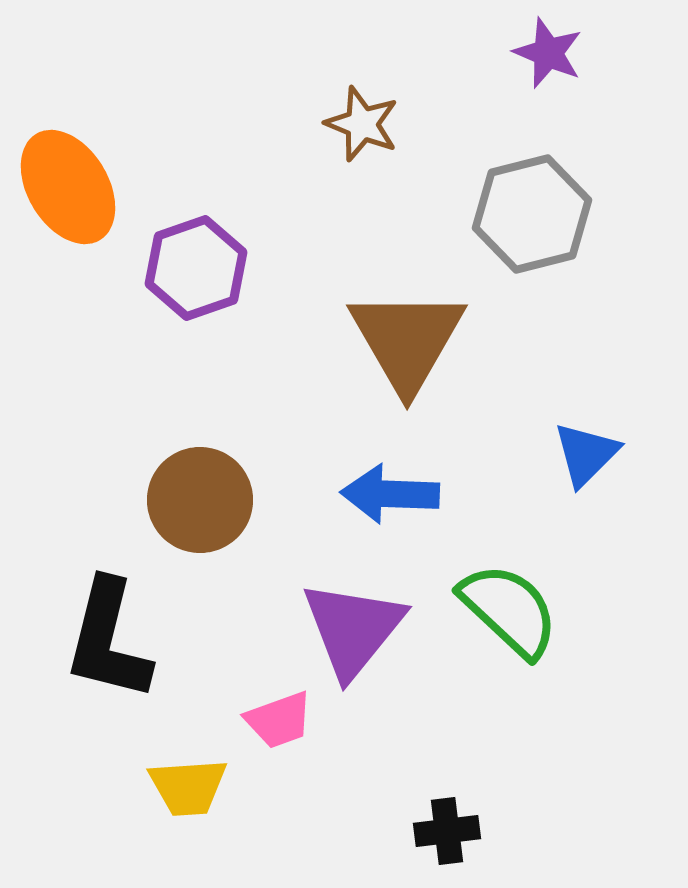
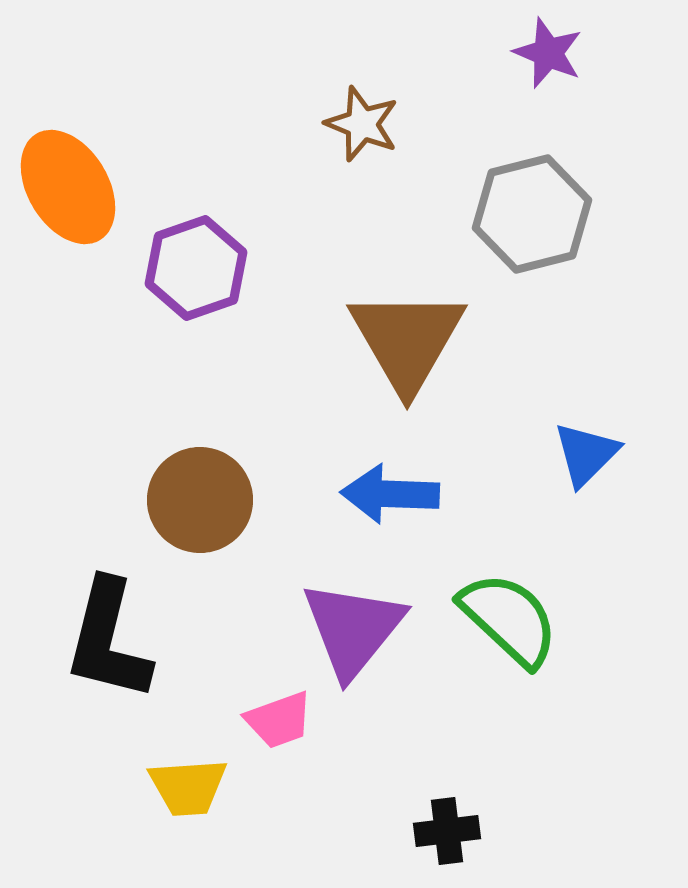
green semicircle: moved 9 px down
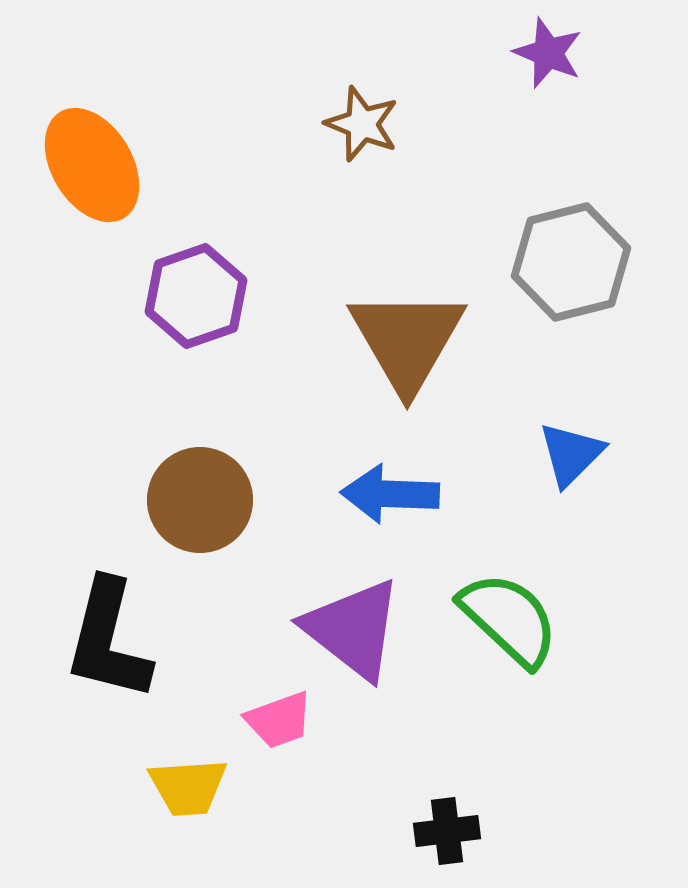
orange ellipse: moved 24 px right, 22 px up
gray hexagon: moved 39 px right, 48 px down
purple hexagon: moved 28 px down
blue triangle: moved 15 px left
purple triangle: rotated 31 degrees counterclockwise
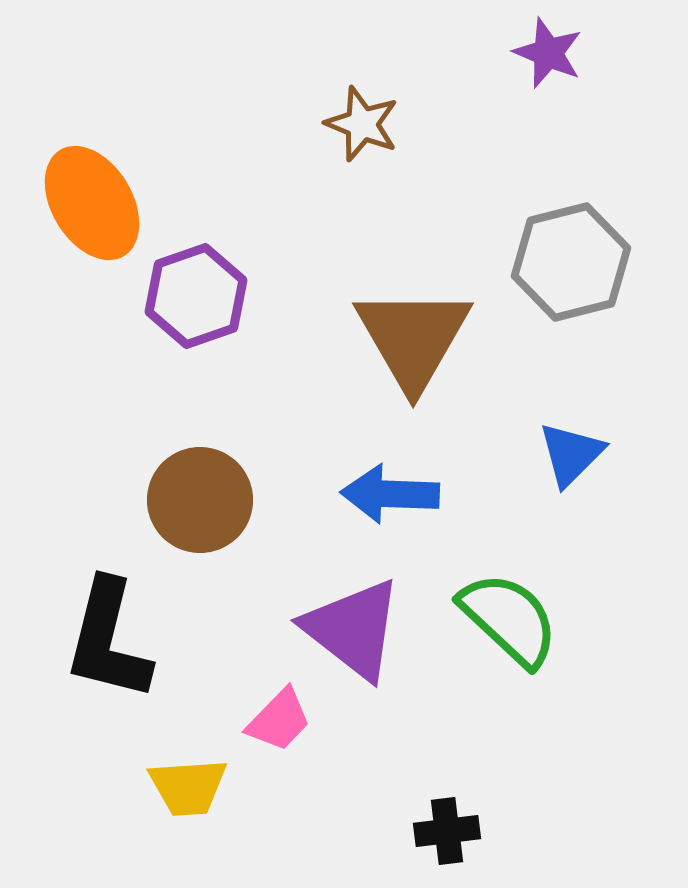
orange ellipse: moved 38 px down
brown triangle: moved 6 px right, 2 px up
pink trapezoid: rotated 26 degrees counterclockwise
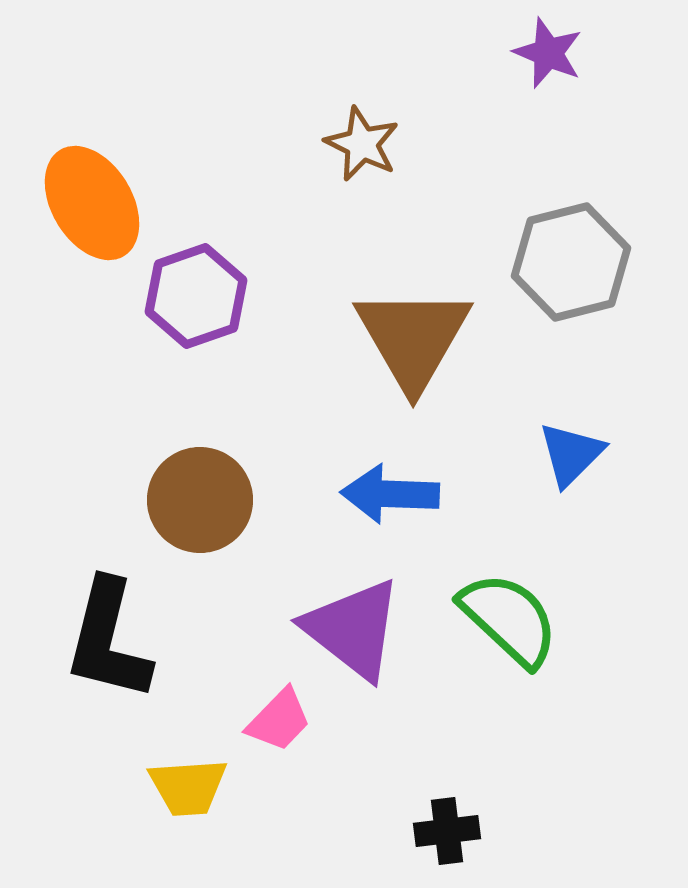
brown star: moved 20 px down; rotated 4 degrees clockwise
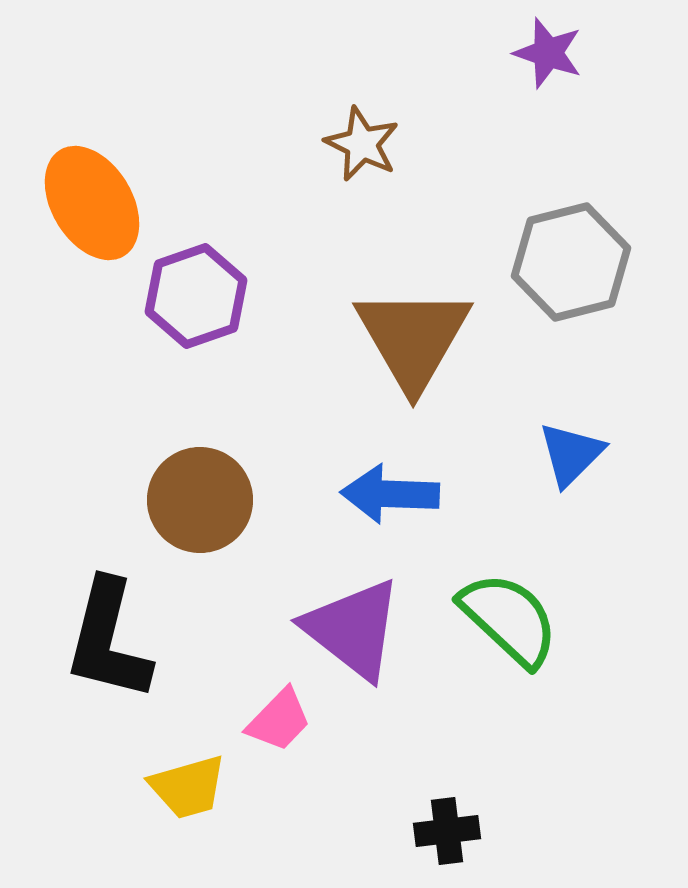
purple star: rotated 4 degrees counterclockwise
yellow trapezoid: rotated 12 degrees counterclockwise
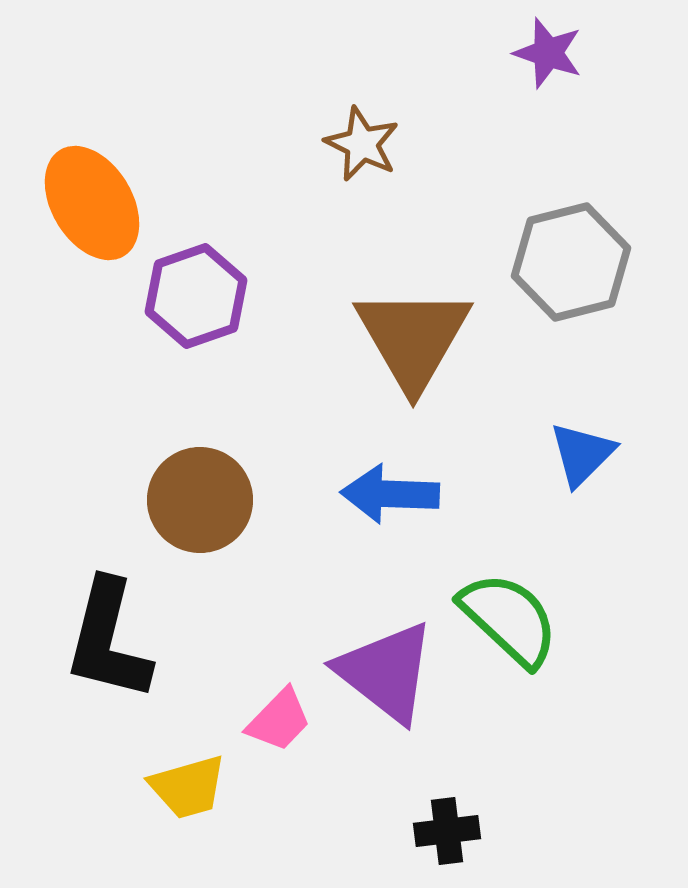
blue triangle: moved 11 px right
purple triangle: moved 33 px right, 43 px down
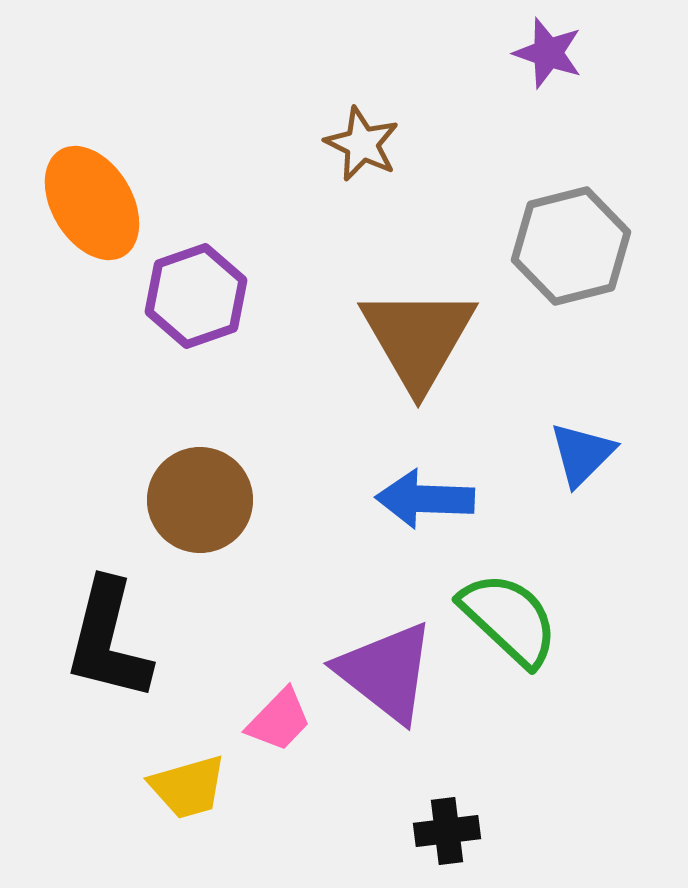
gray hexagon: moved 16 px up
brown triangle: moved 5 px right
blue arrow: moved 35 px right, 5 px down
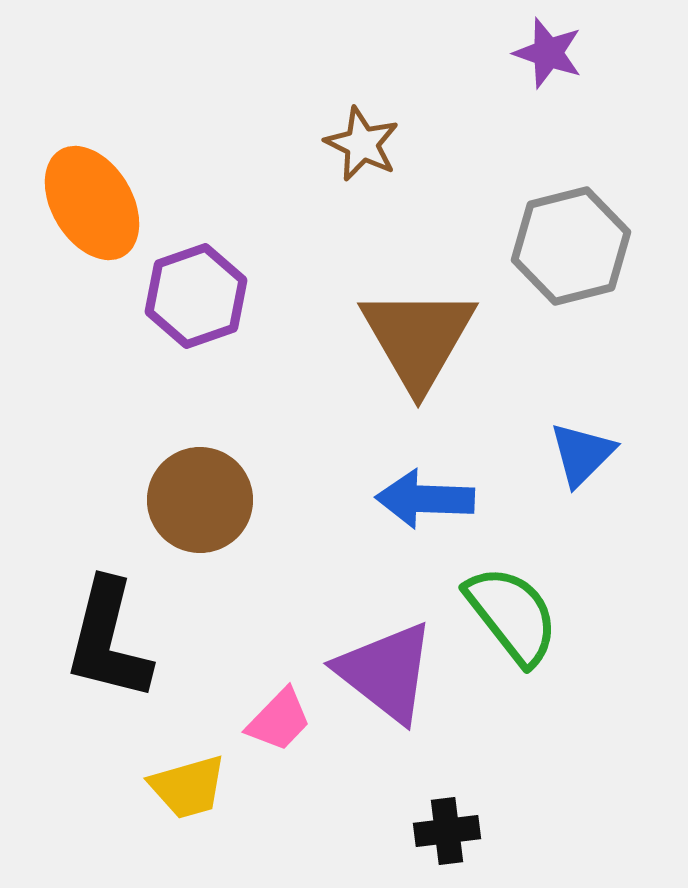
green semicircle: moved 3 px right, 4 px up; rotated 9 degrees clockwise
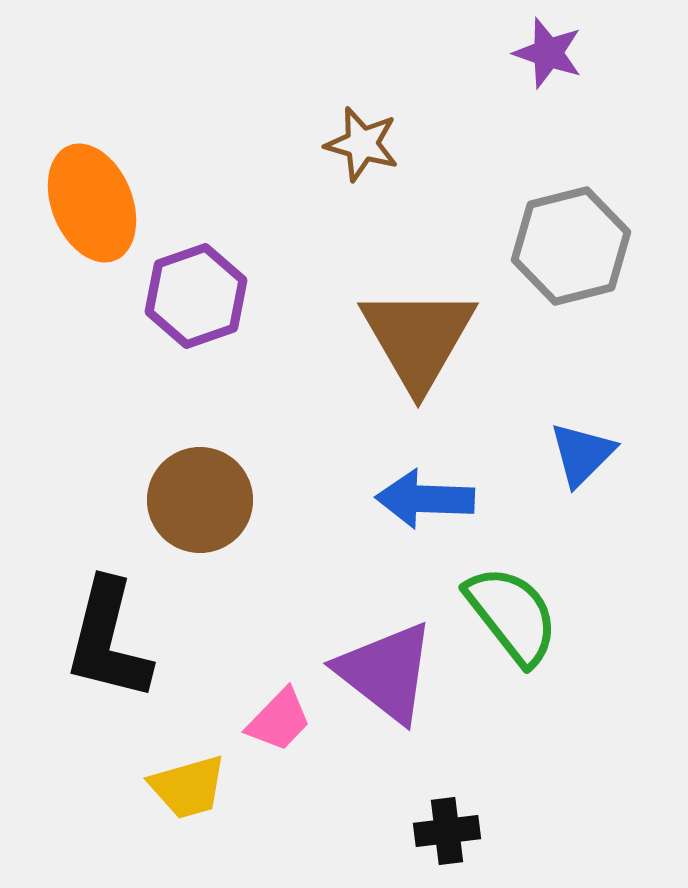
brown star: rotated 10 degrees counterclockwise
orange ellipse: rotated 9 degrees clockwise
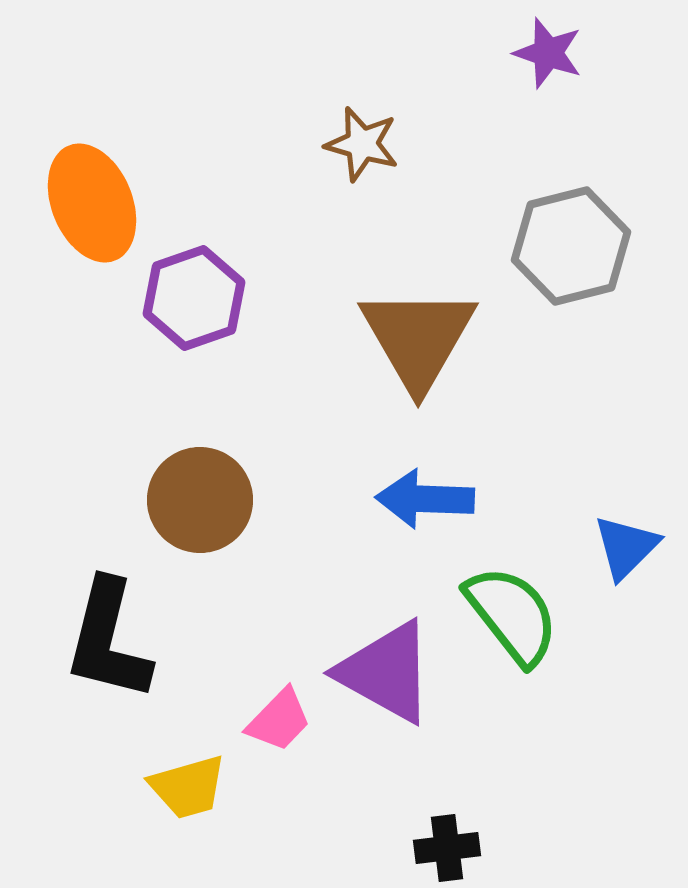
purple hexagon: moved 2 px left, 2 px down
blue triangle: moved 44 px right, 93 px down
purple triangle: rotated 9 degrees counterclockwise
black cross: moved 17 px down
